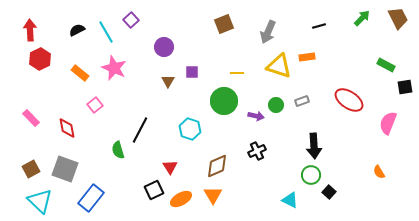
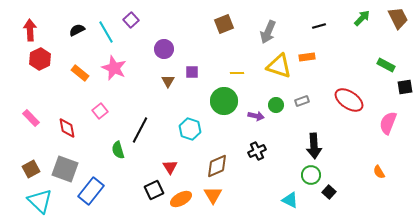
purple circle at (164, 47): moved 2 px down
pink square at (95, 105): moved 5 px right, 6 px down
blue rectangle at (91, 198): moved 7 px up
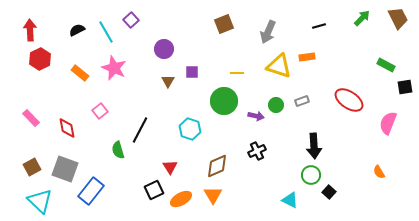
brown square at (31, 169): moved 1 px right, 2 px up
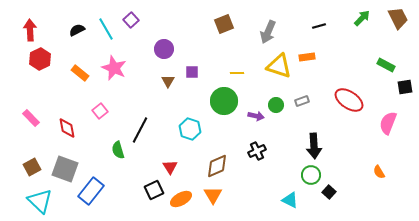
cyan line at (106, 32): moved 3 px up
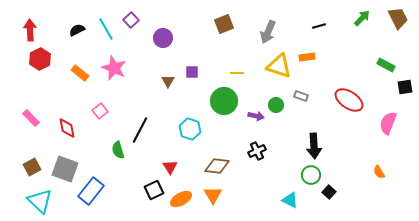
purple circle at (164, 49): moved 1 px left, 11 px up
gray rectangle at (302, 101): moved 1 px left, 5 px up; rotated 40 degrees clockwise
brown diamond at (217, 166): rotated 30 degrees clockwise
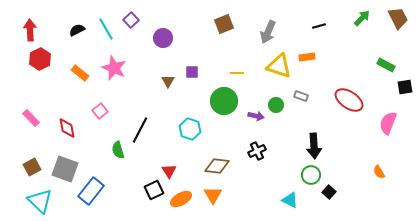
red triangle at (170, 167): moved 1 px left, 4 px down
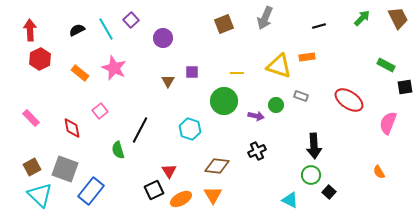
gray arrow at (268, 32): moved 3 px left, 14 px up
red diamond at (67, 128): moved 5 px right
cyan triangle at (40, 201): moved 6 px up
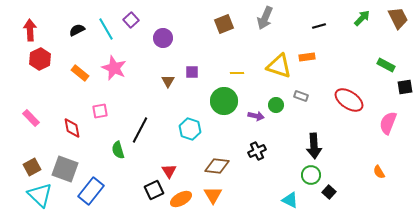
pink square at (100, 111): rotated 28 degrees clockwise
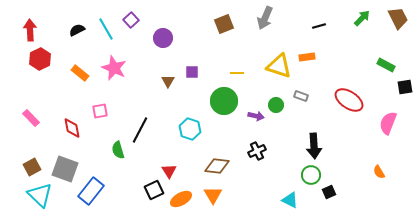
black square at (329, 192): rotated 24 degrees clockwise
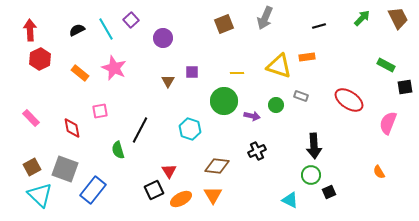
purple arrow at (256, 116): moved 4 px left
blue rectangle at (91, 191): moved 2 px right, 1 px up
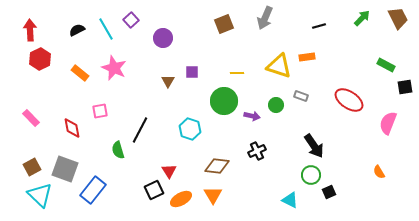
black arrow at (314, 146): rotated 30 degrees counterclockwise
